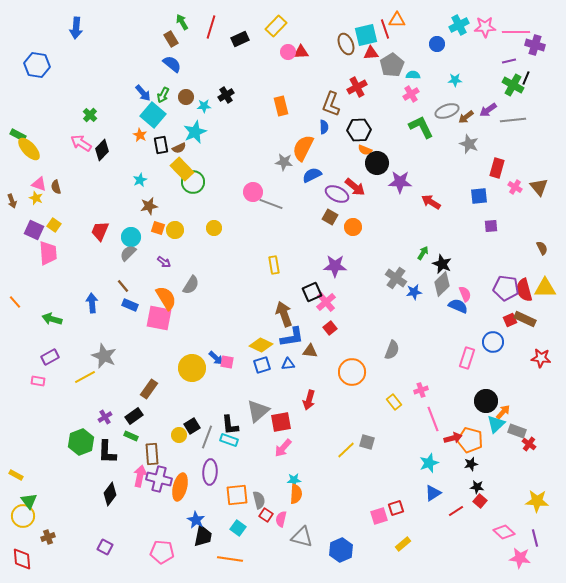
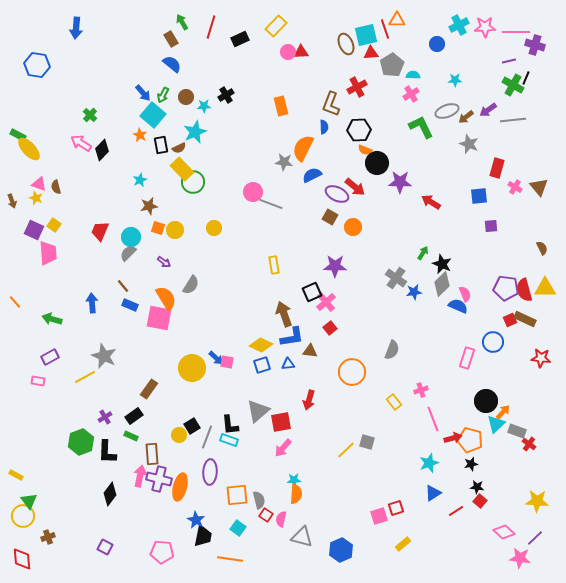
purple line at (535, 538): rotated 60 degrees clockwise
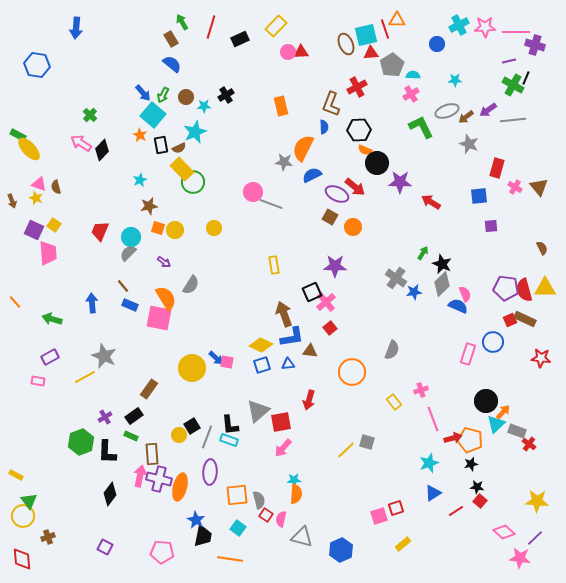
pink rectangle at (467, 358): moved 1 px right, 4 px up
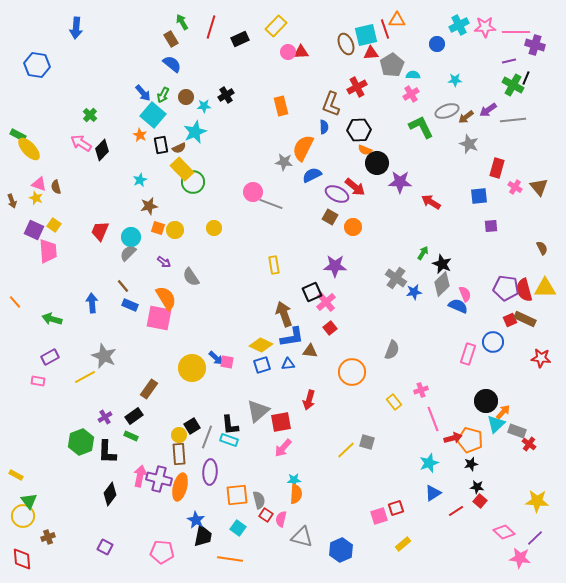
pink trapezoid at (48, 253): moved 2 px up
gray semicircle at (191, 285): moved 8 px up; rotated 114 degrees clockwise
brown rectangle at (152, 454): moved 27 px right
